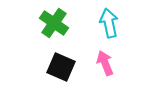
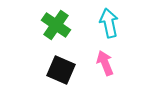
green cross: moved 2 px right, 2 px down
black square: moved 3 px down
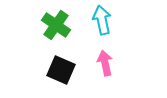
cyan arrow: moved 7 px left, 3 px up
pink arrow: rotated 10 degrees clockwise
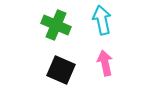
green cross: rotated 12 degrees counterclockwise
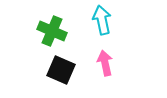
green cross: moved 4 px left, 6 px down
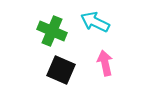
cyan arrow: moved 7 px left, 2 px down; rotated 52 degrees counterclockwise
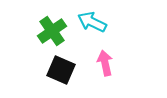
cyan arrow: moved 3 px left
green cross: rotated 32 degrees clockwise
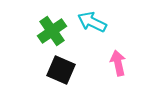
pink arrow: moved 13 px right
